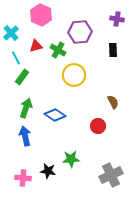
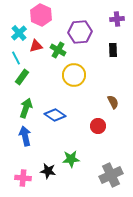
purple cross: rotated 16 degrees counterclockwise
cyan cross: moved 8 px right
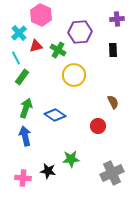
gray cross: moved 1 px right, 2 px up
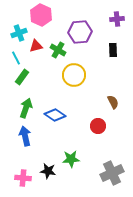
cyan cross: rotated 21 degrees clockwise
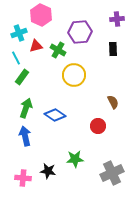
black rectangle: moved 1 px up
green star: moved 4 px right
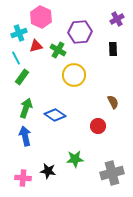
pink hexagon: moved 2 px down
purple cross: rotated 24 degrees counterclockwise
gray cross: rotated 10 degrees clockwise
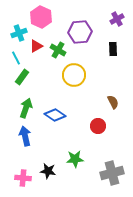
red triangle: rotated 16 degrees counterclockwise
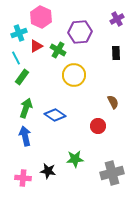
black rectangle: moved 3 px right, 4 px down
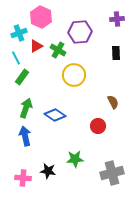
purple cross: rotated 24 degrees clockwise
